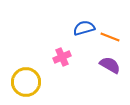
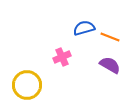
yellow circle: moved 1 px right, 3 px down
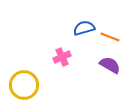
yellow circle: moved 3 px left
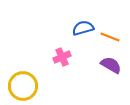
blue semicircle: moved 1 px left
purple semicircle: moved 1 px right
yellow circle: moved 1 px left, 1 px down
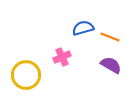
yellow circle: moved 3 px right, 11 px up
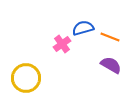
pink cross: moved 13 px up; rotated 12 degrees counterclockwise
yellow circle: moved 3 px down
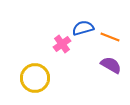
yellow circle: moved 9 px right
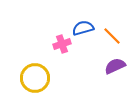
orange line: moved 2 px right, 1 px up; rotated 24 degrees clockwise
pink cross: rotated 18 degrees clockwise
purple semicircle: moved 4 px right, 1 px down; rotated 55 degrees counterclockwise
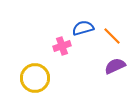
pink cross: moved 2 px down
